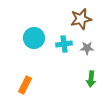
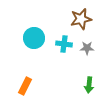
cyan cross: rotated 14 degrees clockwise
green arrow: moved 2 px left, 6 px down
orange rectangle: moved 1 px down
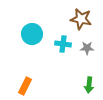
brown star: rotated 25 degrees clockwise
cyan circle: moved 2 px left, 4 px up
cyan cross: moved 1 px left
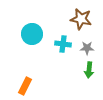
green arrow: moved 15 px up
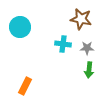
cyan circle: moved 12 px left, 7 px up
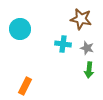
cyan circle: moved 2 px down
gray star: rotated 16 degrees clockwise
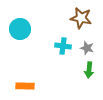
brown star: moved 1 px up
cyan cross: moved 2 px down
orange rectangle: rotated 66 degrees clockwise
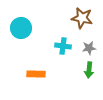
brown star: moved 1 px right
cyan circle: moved 1 px right, 1 px up
gray star: moved 2 px right; rotated 24 degrees counterclockwise
orange rectangle: moved 11 px right, 12 px up
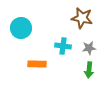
orange rectangle: moved 1 px right, 10 px up
